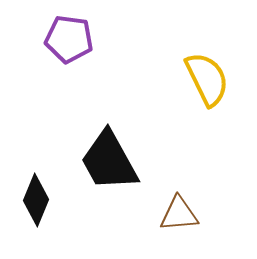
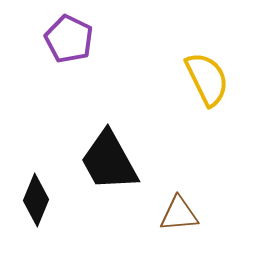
purple pentagon: rotated 18 degrees clockwise
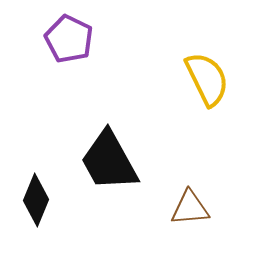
brown triangle: moved 11 px right, 6 px up
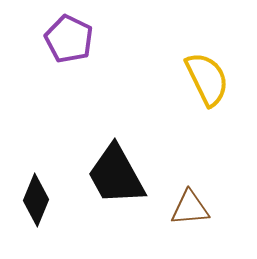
black trapezoid: moved 7 px right, 14 px down
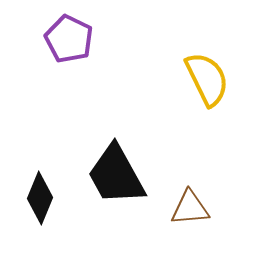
black diamond: moved 4 px right, 2 px up
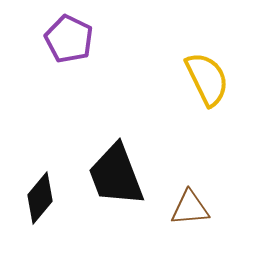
black trapezoid: rotated 8 degrees clockwise
black diamond: rotated 18 degrees clockwise
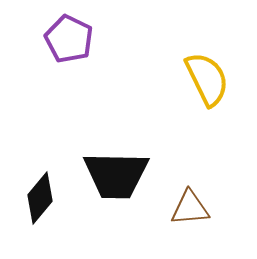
black trapezoid: rotated 68 degrees counterclockwise
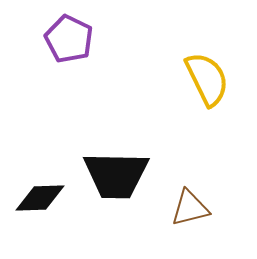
black diamond: rotated 48 degrees clockwise
brown triangle: rotated 9 degrees counterclockwise
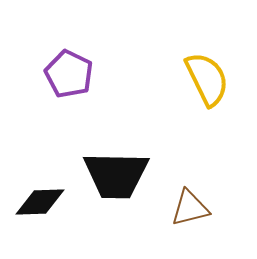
purple pentagon: moved 35 px down
black diamond: moved 4 px down
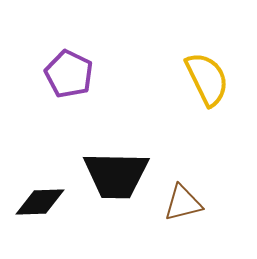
brown triangle: moved 7 px left, 5 px up
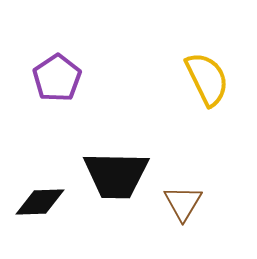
purple pentagon: moved 12 px left, 4 px down; rotated 12 degrees clockwise
brown triangle: rotated 45 degrees counterclockwise
